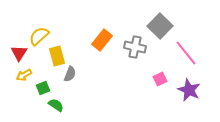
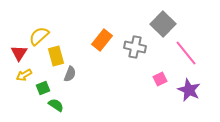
gray square: moved 3 px right, 2 px up
yellow rectangle: moved 1 px left
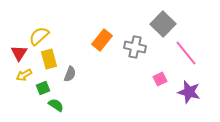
yellow rectangle: moved 7 px left, 3 px down
purple star: moved 2 px down; rotated 10 degrees counterclockwise
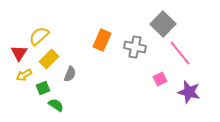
orange rectangle: rotated 15 degrees counterclockwise
pink line: moved 6 px left
yellow rectangle: rotated 60 degrees clockwise
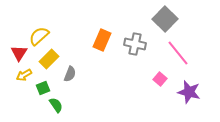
gray square: moved 2 px right, 5 px up
gray cross: moved 3 px up
pink line: moved 2 px left
pink square: rotated 24 degrees counterclockwise
green semicircle: rotated 21 degrees clockwise
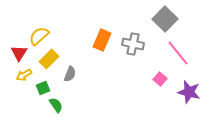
gray cross: moved 2 px left
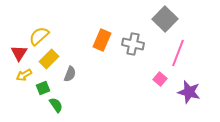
pink line: rotated 60 degrees clockwise
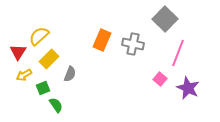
red triangle: moved 1 px left, 1 px up
purple star: moved 1 px left, 4 px up; rotated 10 degrees clockwise
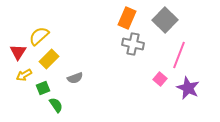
gray square: moved 1 px down
orange rectangle: moved 25 px right, 22 px up
pink line: moved 1 px right, 2 px down
gray semicircle: moved 5 px right, 4 px down; rotated 49 degrees clockwise
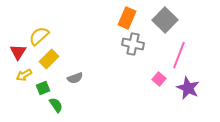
pink square: moved 1 px left
